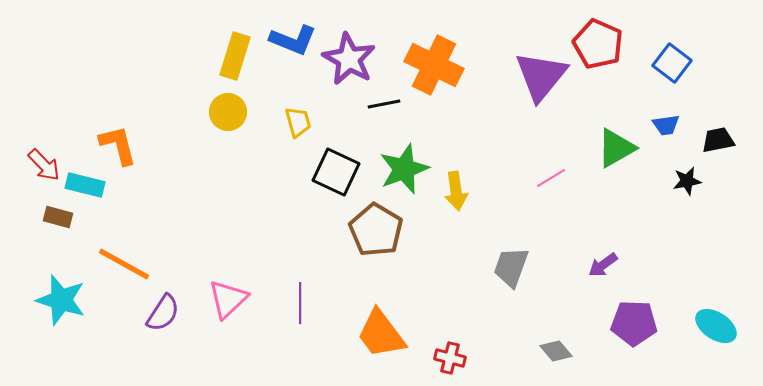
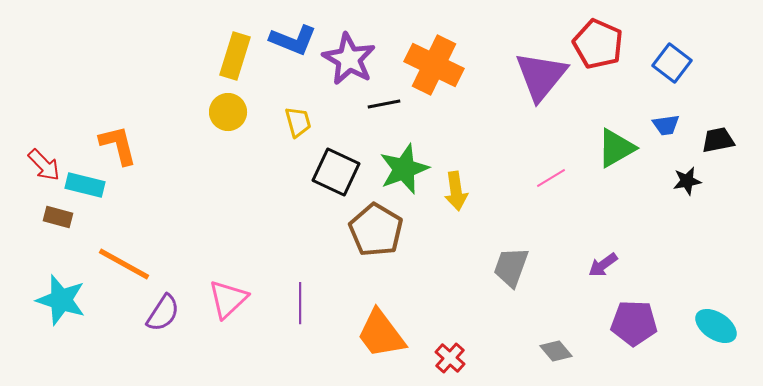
red cross: rotated 28 degrees clockwise
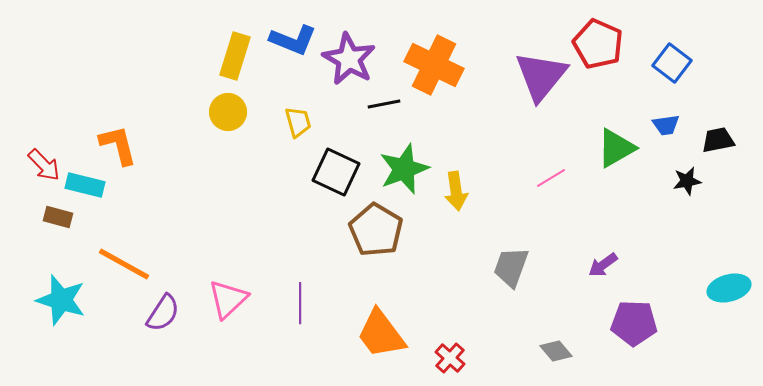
cyan ellipse: moved 13 px right, 38 px up; rotated 48 degrees counterclockwise
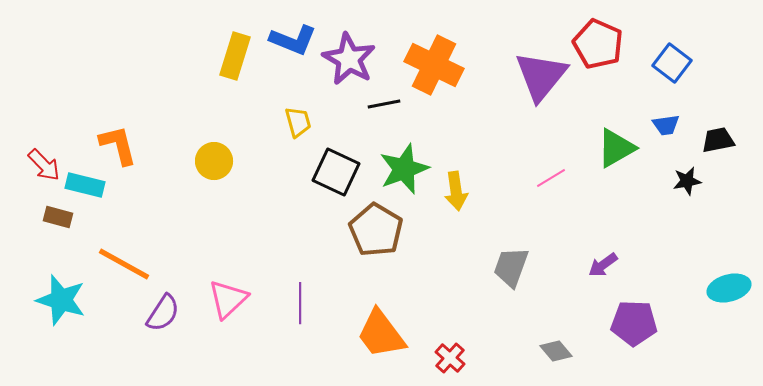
yellow circle: moved 14 px left, 49 px down
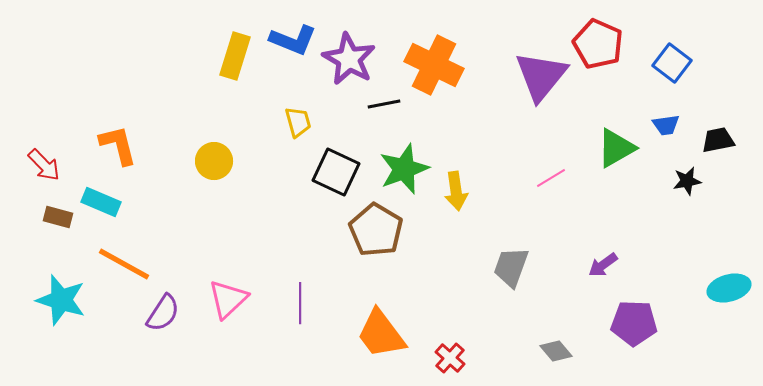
cyan rectangle: moved 16 px right, 17 px down; rotated 9 degrees clockwise
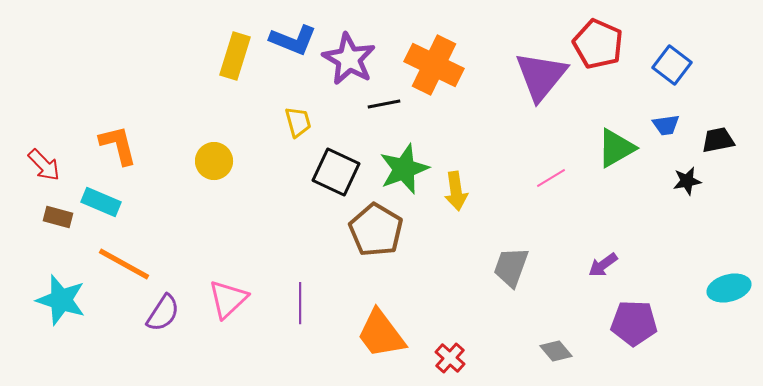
blue square: moved 2 px down
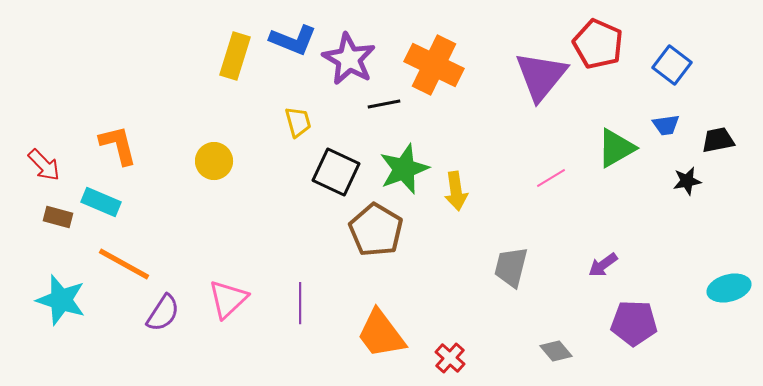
gray trapezoid: rotated 6 degrees counterclockwise
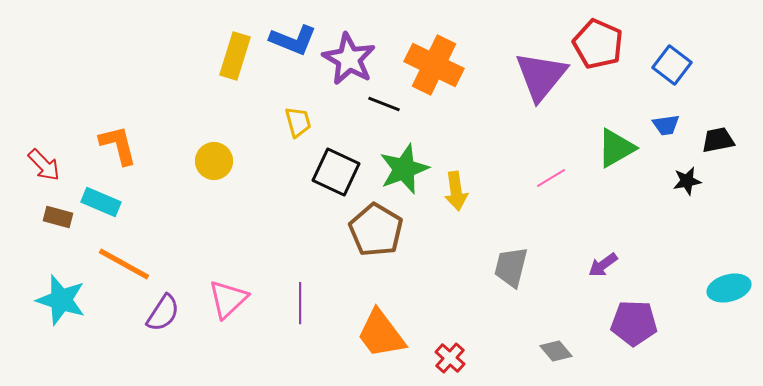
black line: rotated 32 degrees clockwise
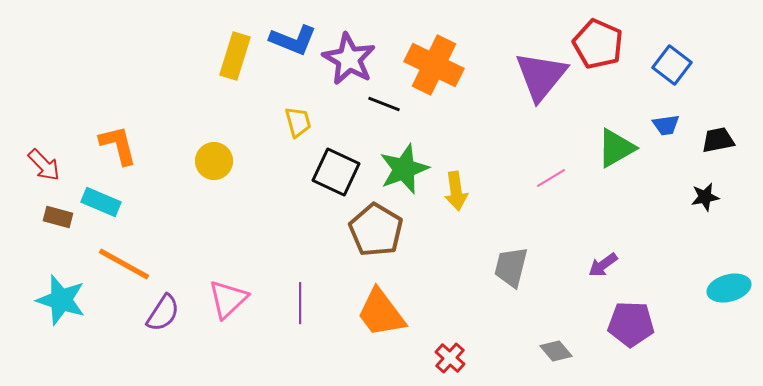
black star: moved 18 px right, 16 px down
purple pentagon: moved 3 px left, 1 px down
orange trapezoid: moved 21 px up
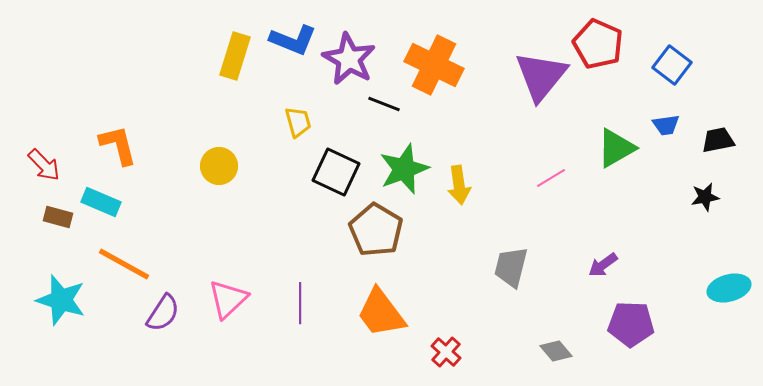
yellow circle: moved 5 px right, 5 px down
yellow arrow: moved 3 px right, 6 px up
red cross: moved 4 px left, 6 px up
